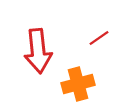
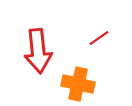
orange cross: rotated 28 degrees clockwise
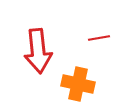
red line: rotated 25 degrees clockwise
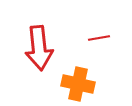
red arrow: moved 1 px right, 3 px up
